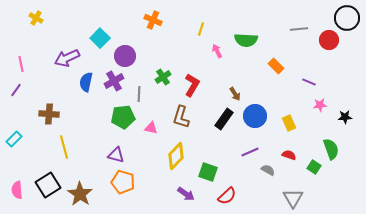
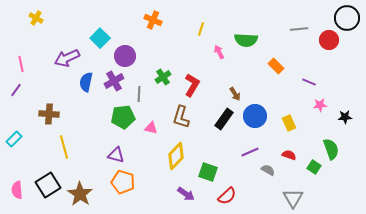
pink arrow at (217, 51): moved 2 px right, 1 px down
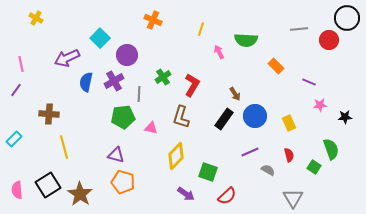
purple circle at (125, 56): moved 2 px right, 1 px up
red semicircle at (289, 155): rotated 56 degrees clockwise
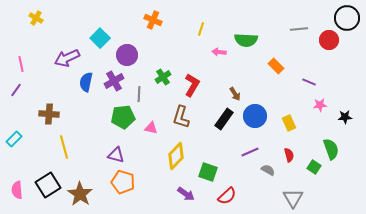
pink arrow at (219, 52): rotated 56 degrees counterclockwise
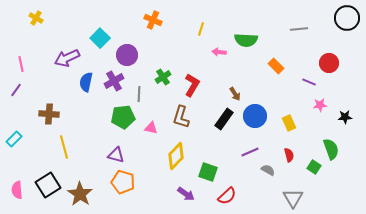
red circle at (329, 40): moved 23 px down
